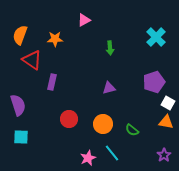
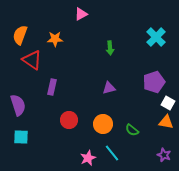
pink triangle: moved 3 px left, 6 px up
purple rectangle: moved 5 px down
red circle: moved 1 px down
purple star: rotated 16 degrees counterclockwise
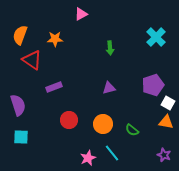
purple pentagon: moved 1 px left, 3 px down
purple rectangle: moved 2 px right; rotated 56 degrees clockwise
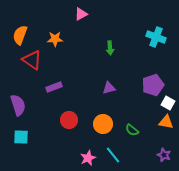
cyan cross: rotated 24 degrees counterclockwise
cyan line: moved 1 px right, 2 px down
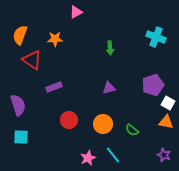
pink triangle: moved 5 px left, 2 px up
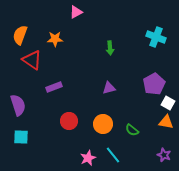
purple pentagon: moved 1 px right, 1 px up; rotated 10 degrees counterclockwise
red circle: moved 1 px down
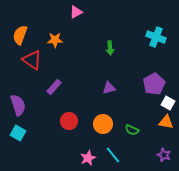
orange star: moved 1 px down
purple rectangle: rotated 28 degrees counterclockwise
green semicircle: rotated 16 degrees counterclockwise
cyan square: moved 3 px left, 4 px up; rotated 28 degrees clockwise
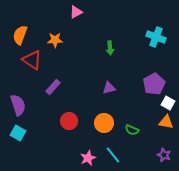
purple rectangle: moved 1 px left
orange circle: moved 1 px right, 1 px up
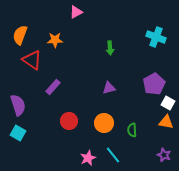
green semicircle: rotated 64 degrees clockwise
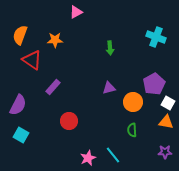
purple semicircle: rotated 45 degrees clockwise
orange circle: moved 29 px right, 21 px up
cyan square: moved 3 px right, 2 px down
purple star: moved 1 px right, 3 px up; rotated 24 degrees counterclockwise
